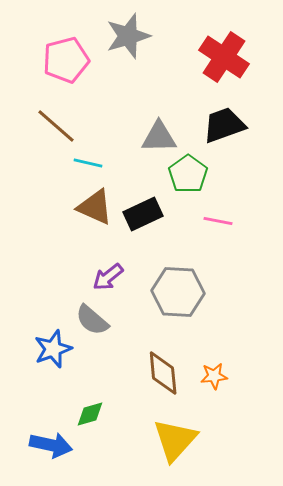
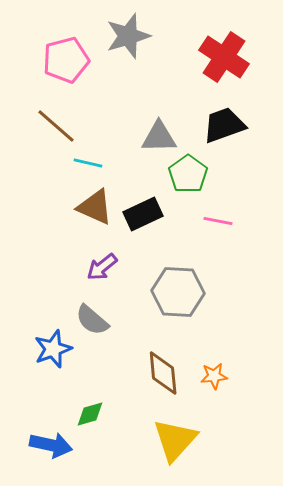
purple arrow: moved 6 px left, 10 px up
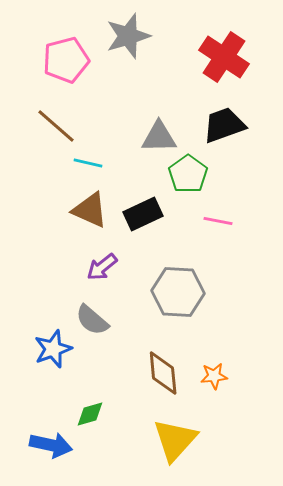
brown triangle: moved 5 px left, 3 px down
